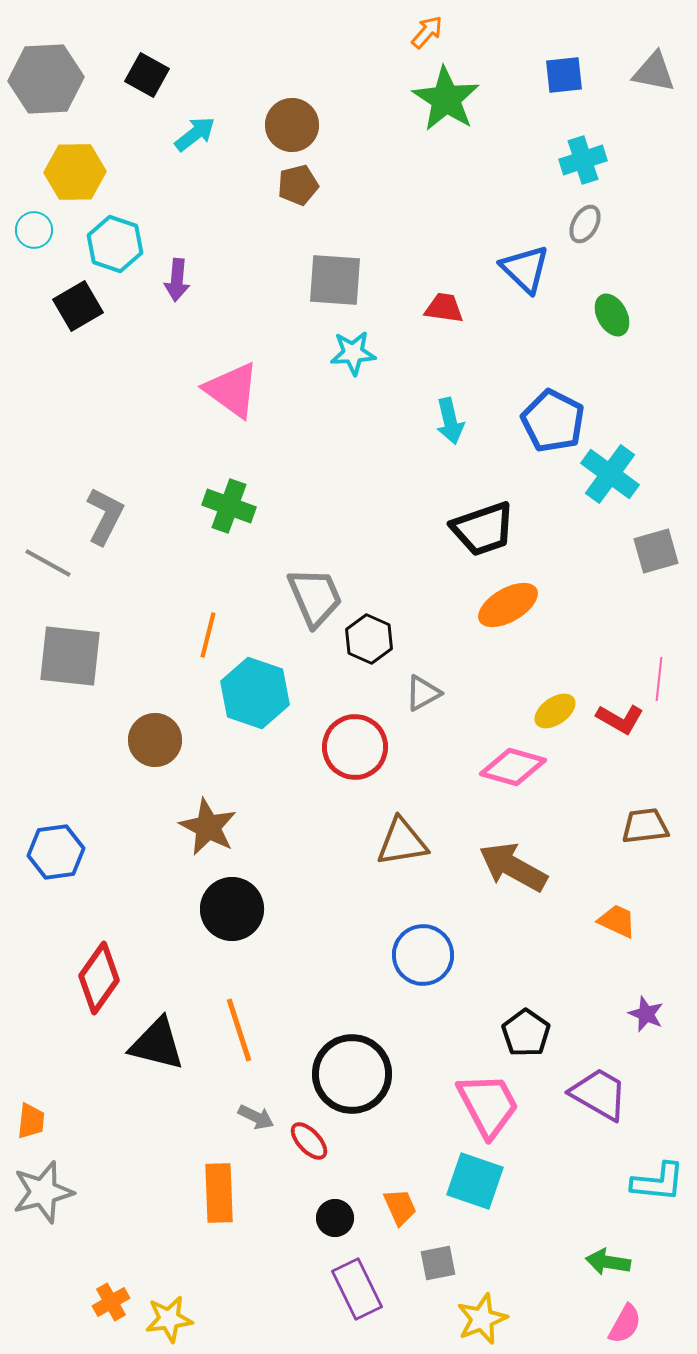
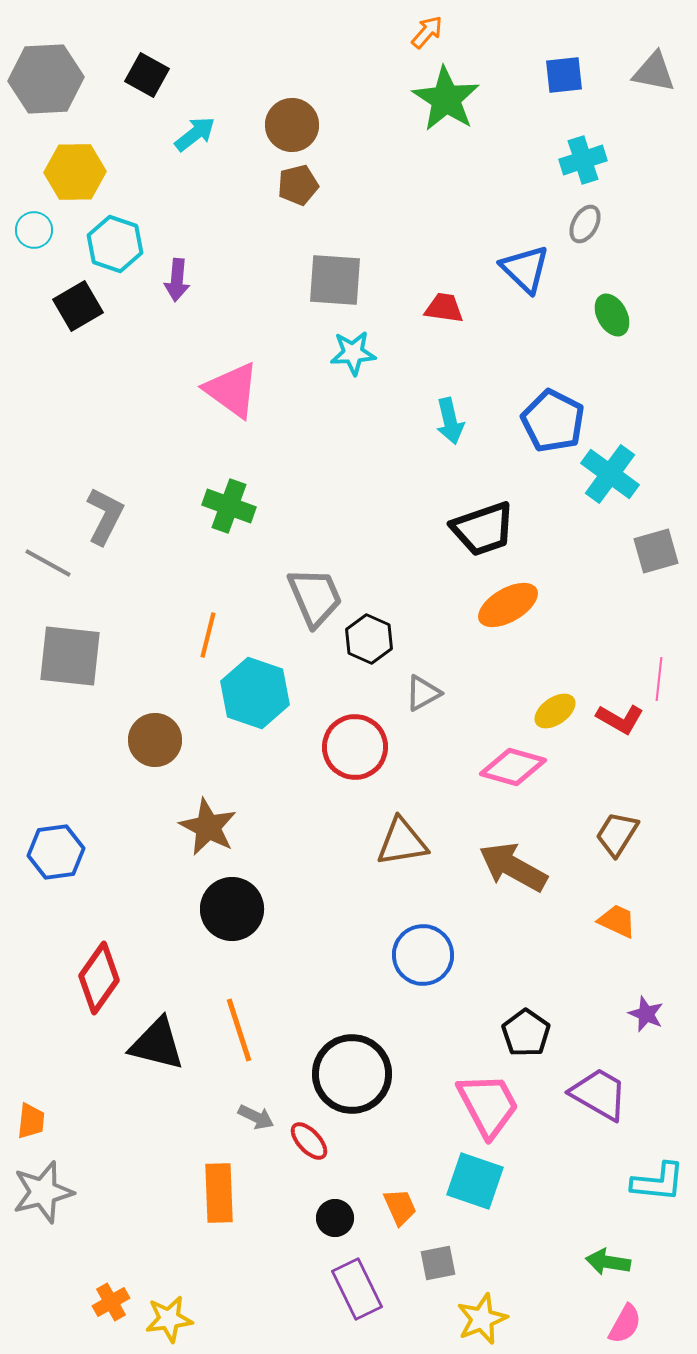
brown trapezoid at (645, 826): moved 28 px left, 8 px down; rotated 51 degrees counterclockwise
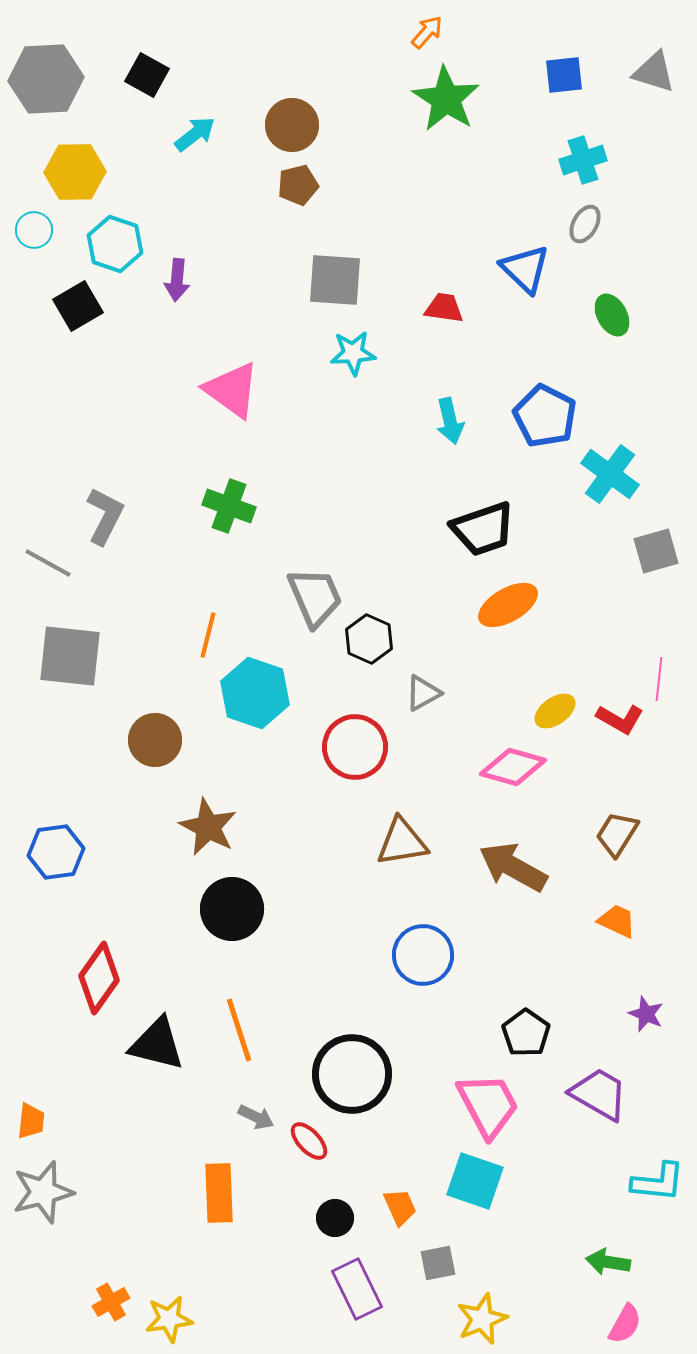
gray triangle at (654, 72): rotated 6 degrees clockwise
blue pentagon at (553, 421): moved 8 px left, 5 px up
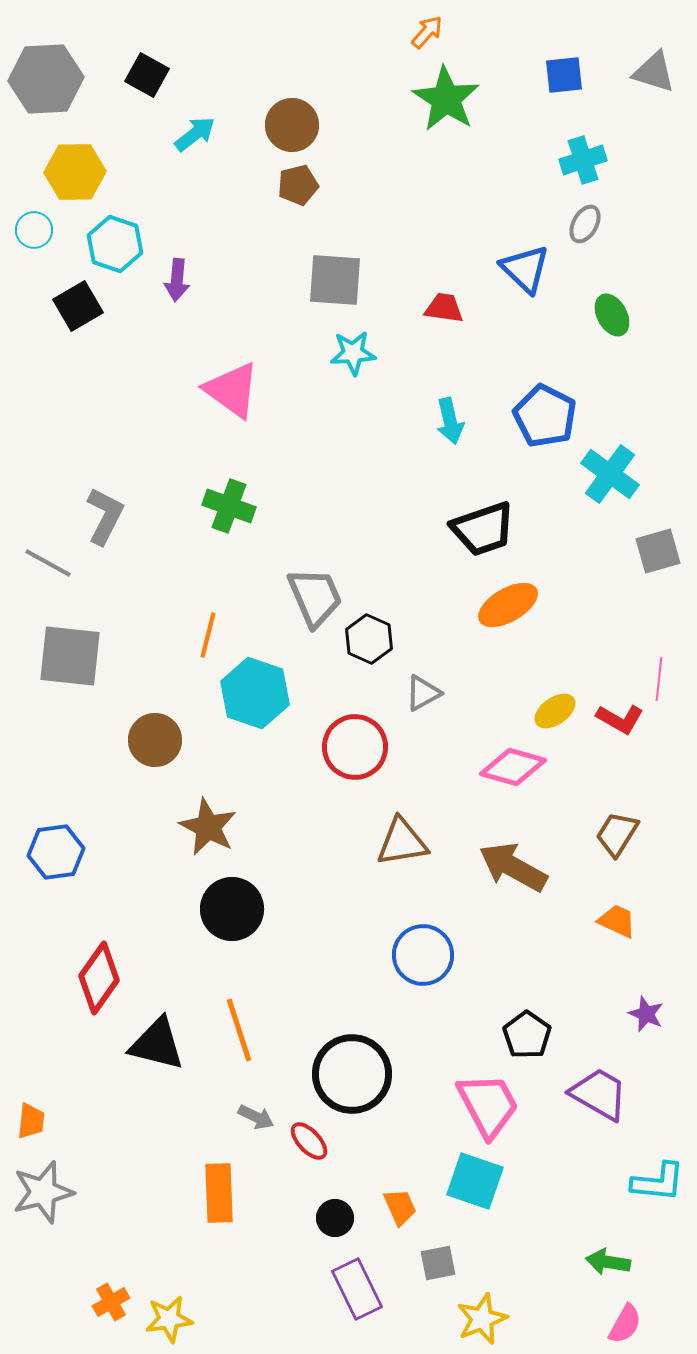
gray square at (656, 551): moved 2 px right
black pentagon at (526, 1033): moved 1 px right, 2 px down
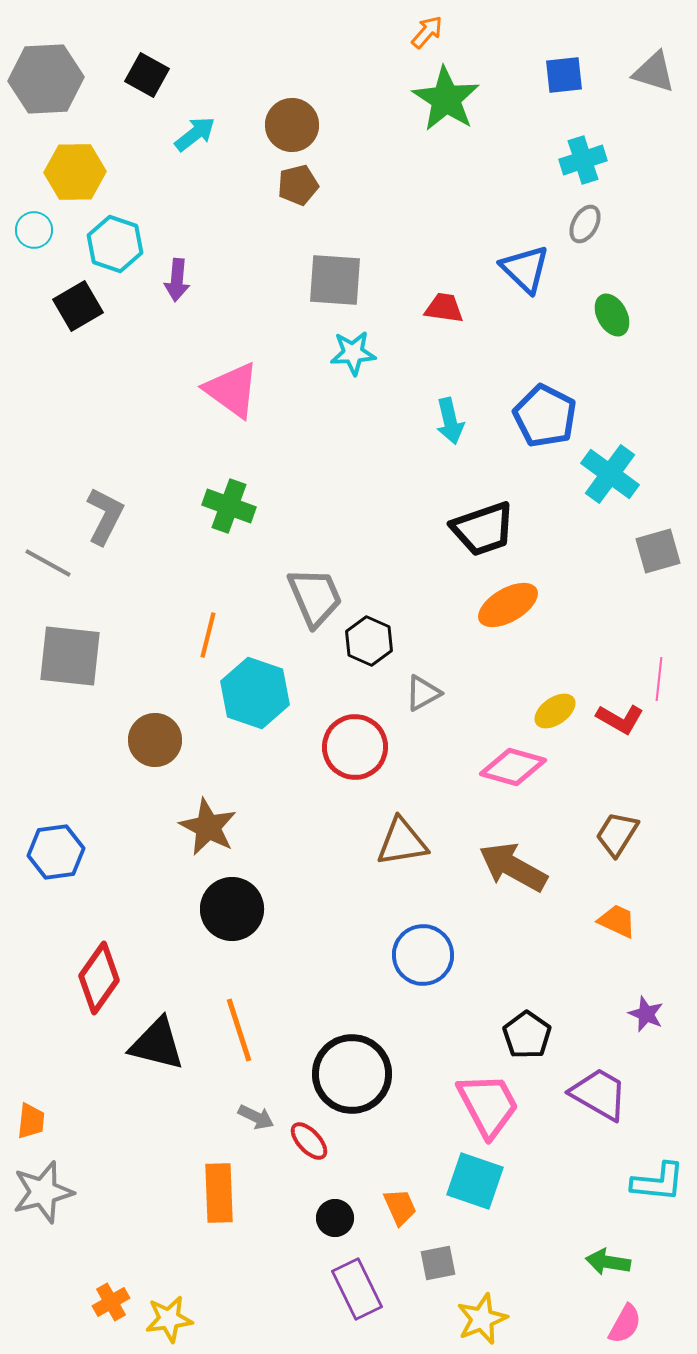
black hexagon at (369, 639): moved 2 px down
